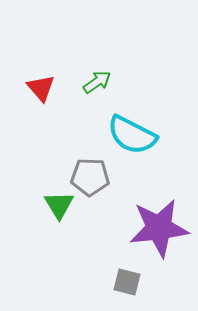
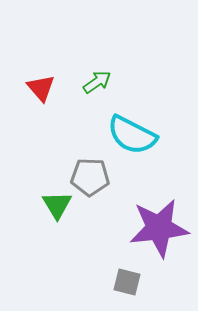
green triangle: moved 2 px left
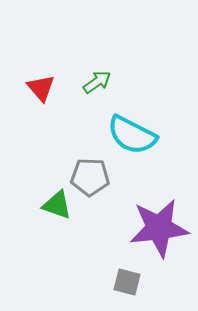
green triangle: rotated 40 degrees counterclockwise
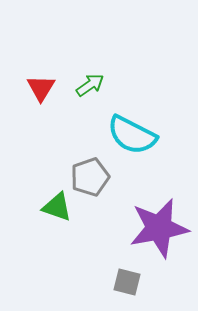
green arrow: moved 7 px left, 3 px down
red triangle: rotated 12 degrees clockwise
gray pentagon: rotated 21 degrees counterclockwise
green triangle: moved 2 px down
purple star: rotated 4 degrees counterclockwise
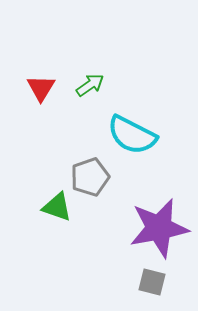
gray square: moved 25 px right
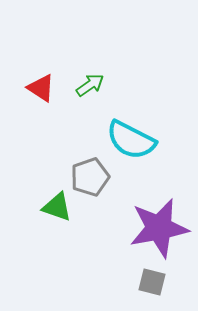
red triangle: rotated 28 degrees counterclockwise
cyan semicircle: moved 1 px left, 5 px down
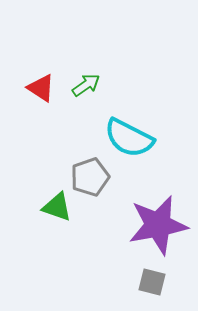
green arrow: moved 4 px left
cyan semicircle: moved 2 px left, 2 px up
purple star: moved 1 px left, 3 px up
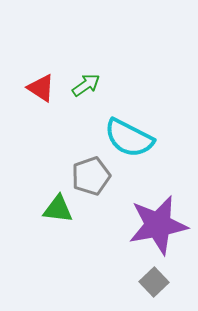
gray pentagon: moved 1 px right, 1 px up
green triangle: moved 1 px right, 2 px down; rotated 12 degrees counterclockwise
gray square: moved 2 px right; rotated 32 degrees clockwise
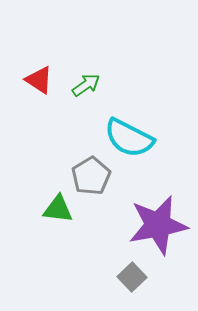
red triangle: moved 2 px left, 8 px up
gray pentagon: rotated 12 degrees counterclockwise
gray square: moved 22 px left, 5 px up
